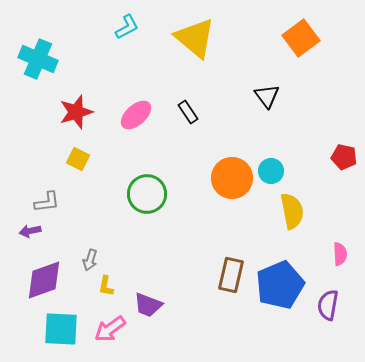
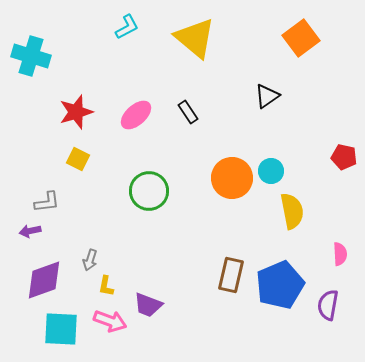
cyan cross: moved 7 px left, 3 px up; rotated 6 degrees counterclockwise
black triangle: rotated 32 degrees clockwise
green circle: moved 2 px right, 3 px up
pink arrow: moved 8 px up; rotated 124 degrees counterclockwise
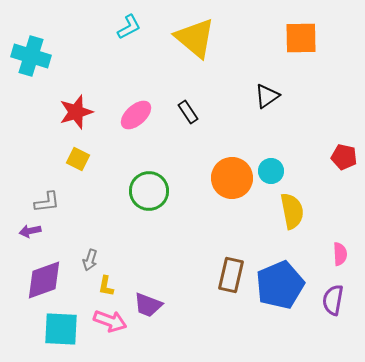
cyan L-shape: moved 2 px right
orange square: rotated 36 degrees clockwise
purple semicircle: moved 5 px right, 5 px up
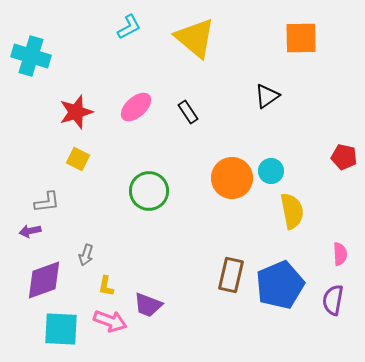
pink ellipse: moved 8 px up
gray arrow: moved 4 px left, 5 px up
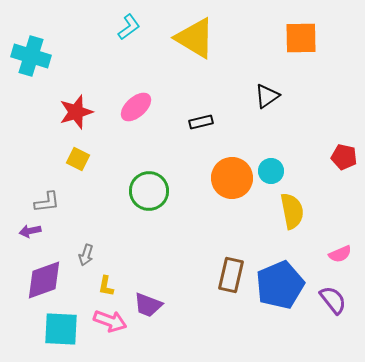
cyan L-shape: rotated 8 degrees counterclockwise
yellow triangle: rotated 9 degrees counterclockwise
black rectangle: moved 13 px right, 10 px down; rotated 70 degrees counterclockwise
pink semicircle: rotated 70 degrees clockwise
purple semicircle: rotated 132 degrees clockwise
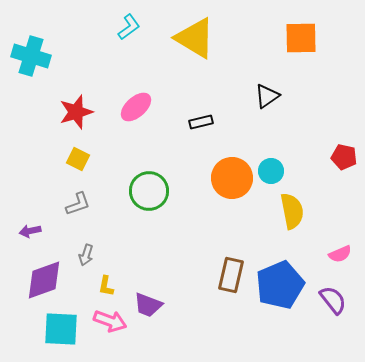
gray L-shape: moved 31 px right, 2 px down; rotated 12 degrees counterclockwise
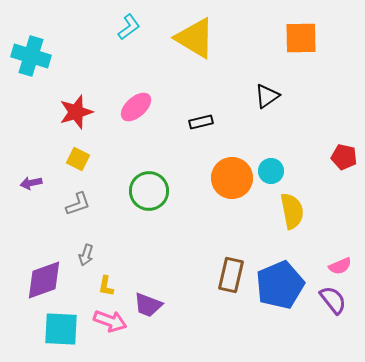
purple arrow: moved 1 px right, 48 px up
pink semicircle: moved 12 px down
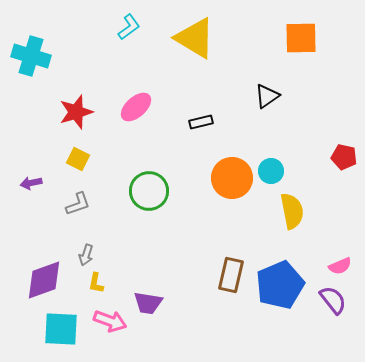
yellow L-shape: moved 10 px left, 3 px up
purple trapezoid: moved 2 px up; rotated 12 degrees counterclockwise
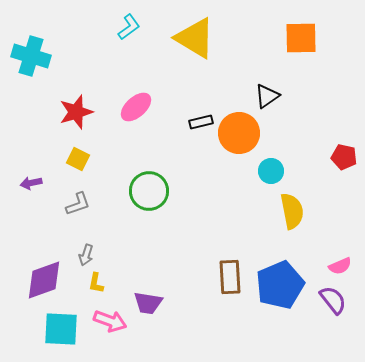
orange circle: moved 7 px right, 45 px up
brown rectangle: moved 1 px left, 2 px down; rotated 16 degrees counterclockwise
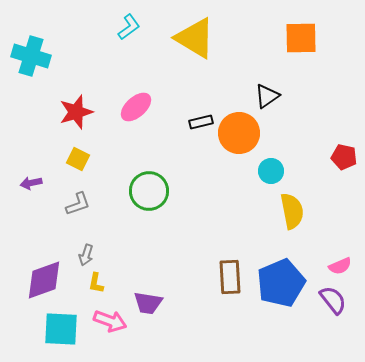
blue pentagon: moved 1 px right, 2 px up
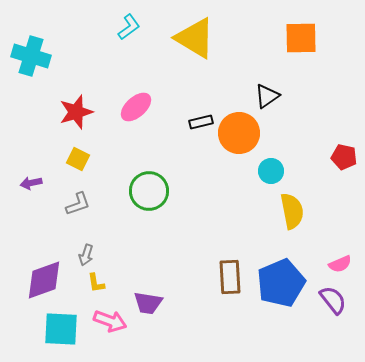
pink semicircle: moved 2 px up
yellow L-shape: rotated 20 degrees counterclockwise
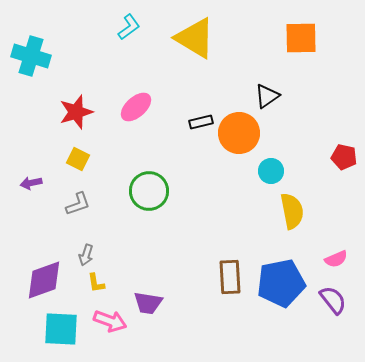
pink semicircle: moved 4 px left, 5 px up
blue pentagon: rotated 12 degrees clockwise
